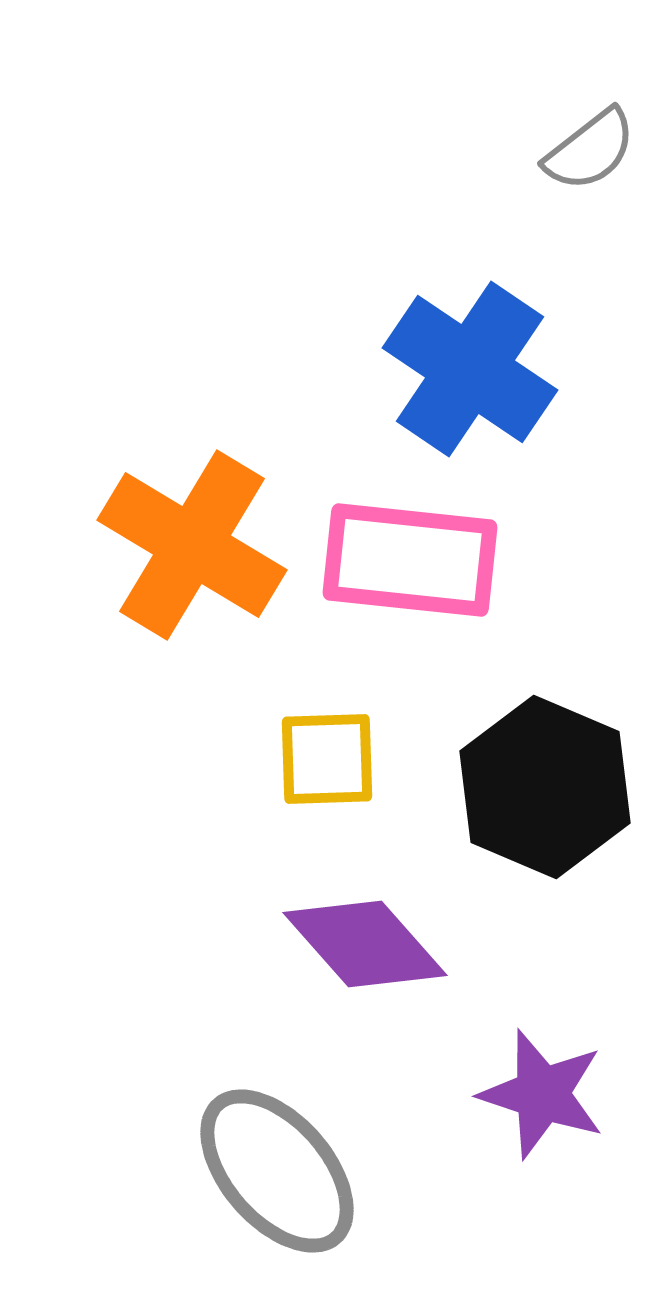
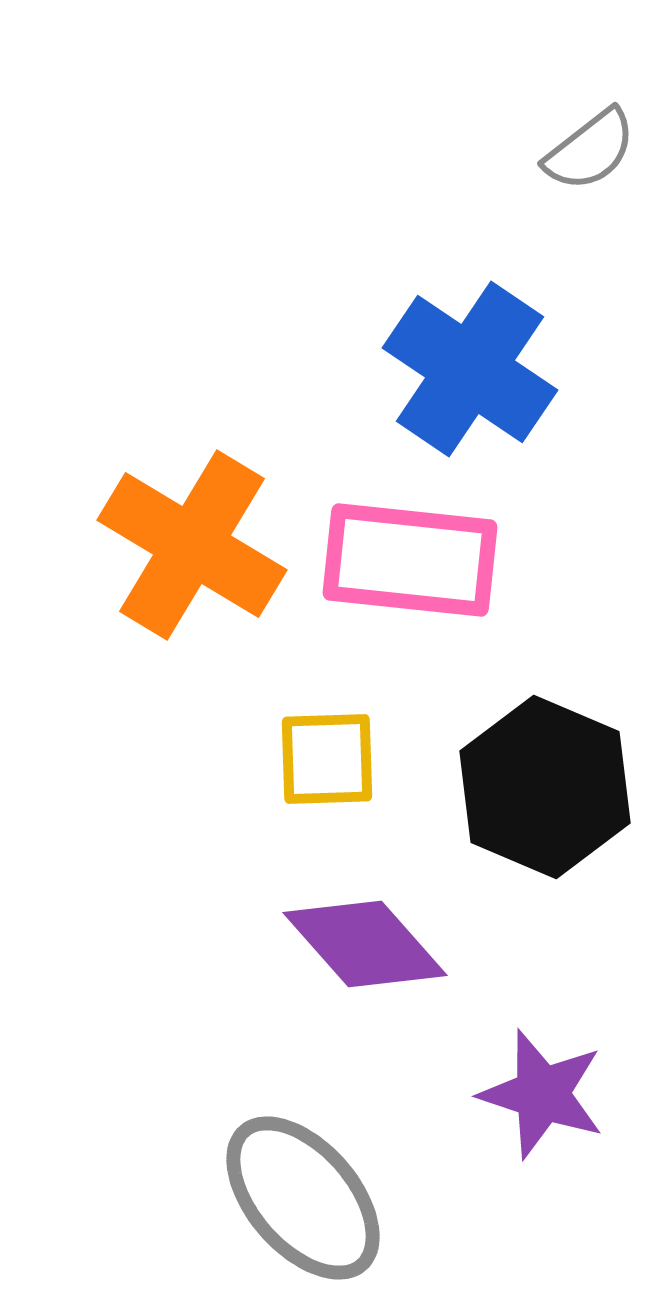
gray ellipse: moved 26 px right, 27 px down
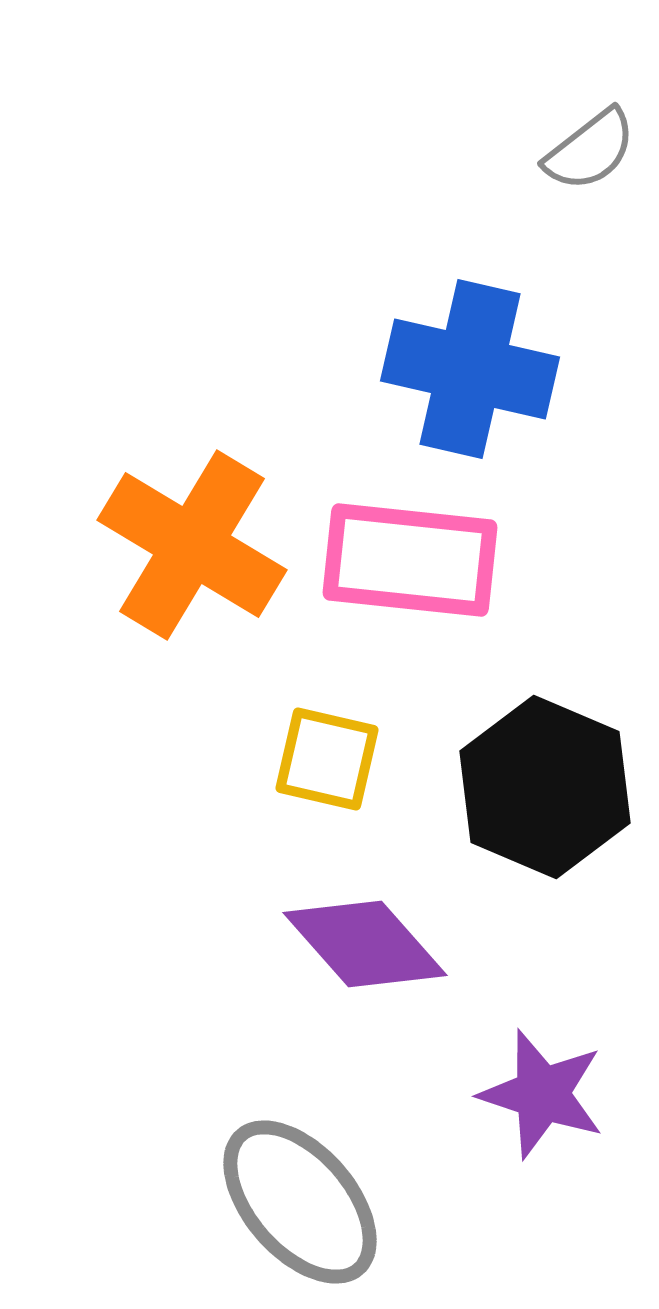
blue cross: rotated 21 degrees counterclockwise
yellow square: rotated 15 degrees clockwise
gray ellipse: moved 3 px left, 4 px down
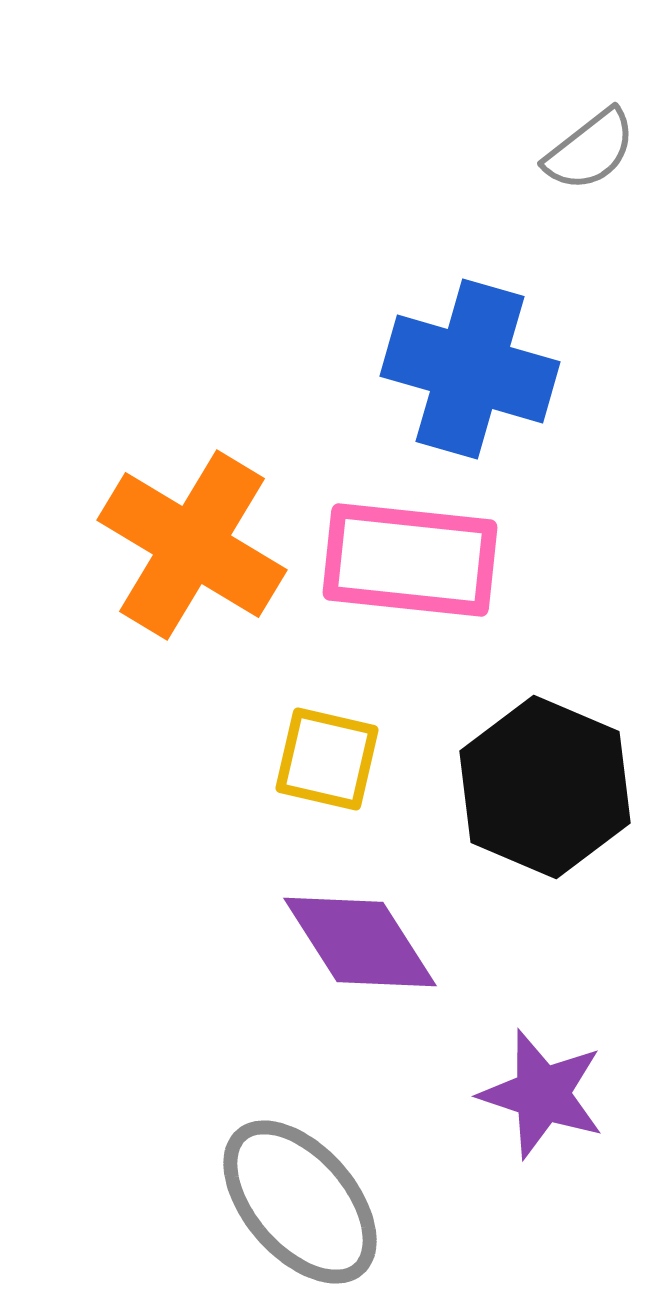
blue cross: rotated 3 degrees clockwise
purple diamond: moved 5 px left, 2 px up; rotated 9 degrees clockwise
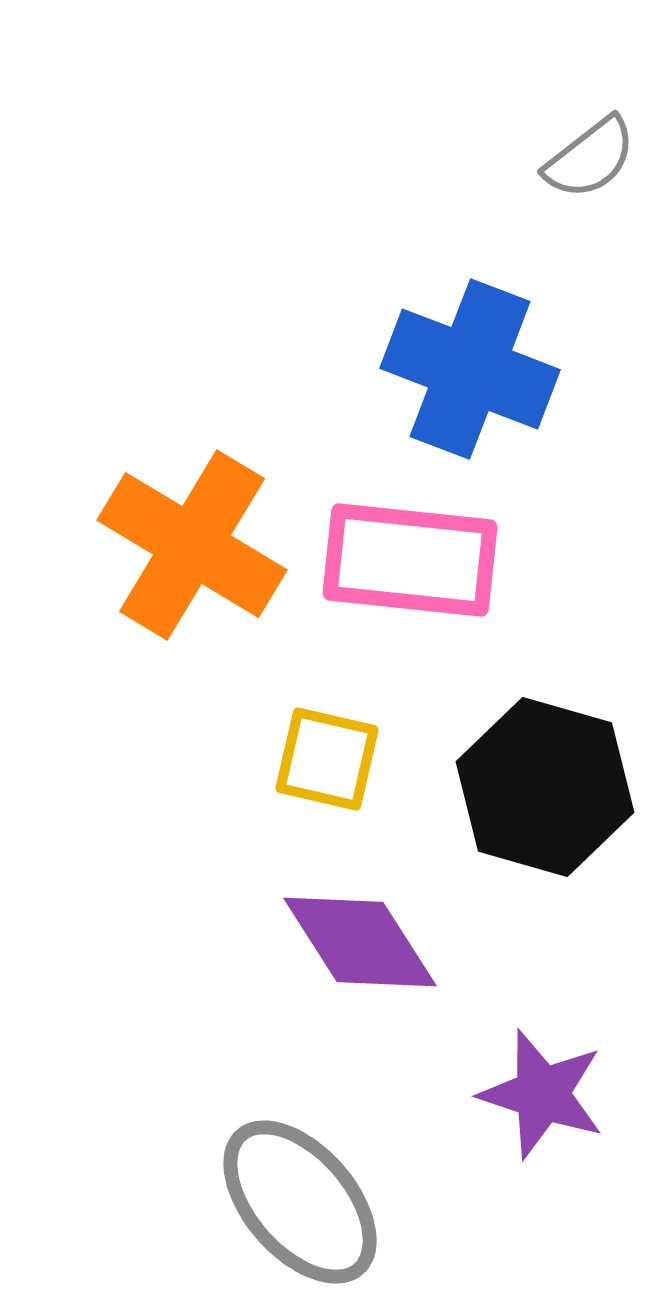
gray semicircle: moved 8 px down
blue cross: rotated 5 degrees clockwise
black hexagon: rotated 7 degrees counterclockwise
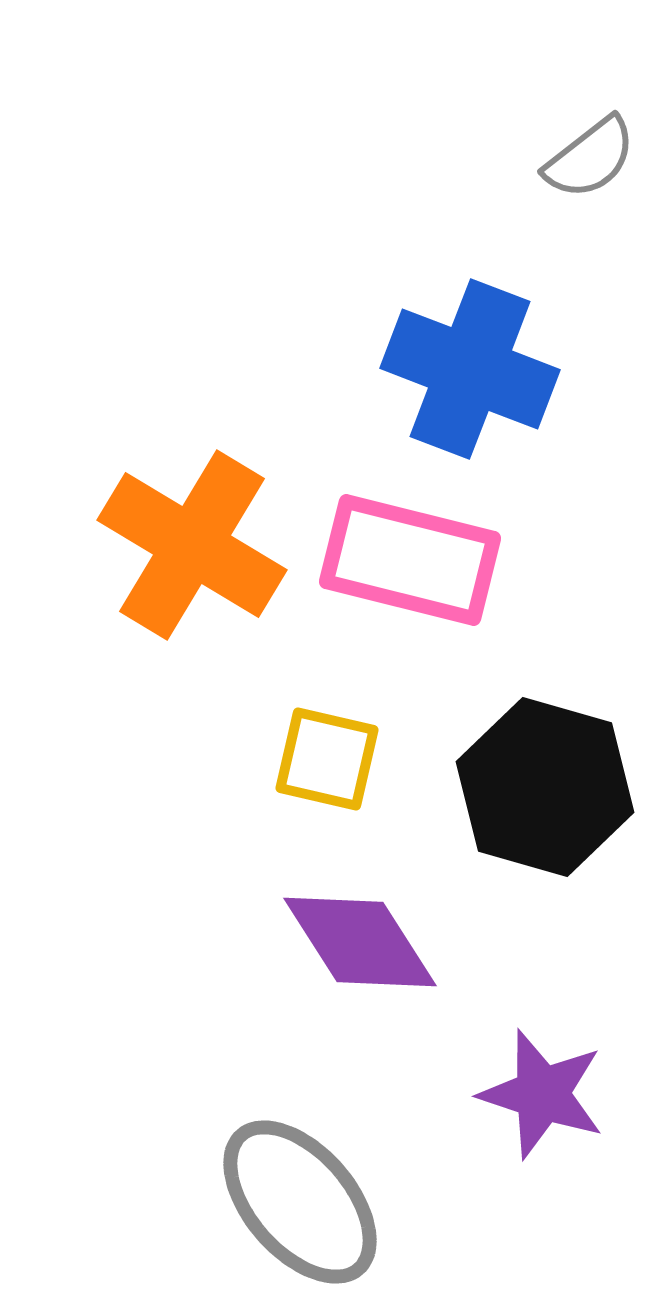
pink rectangle: rotated 8 degrees clockwise
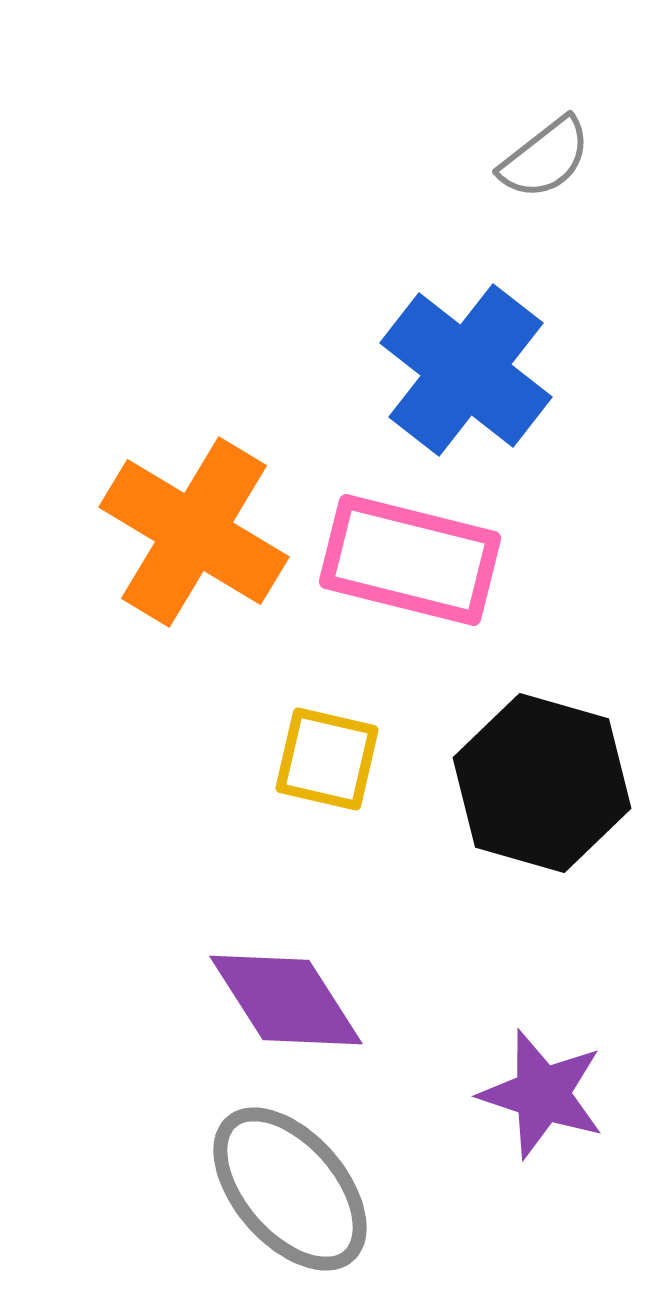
gray semicircle: moved 45 px left
blue cross: moved 4 px left, 1 px down; rotated 17 degrees clockwise
orange cross: moved 2 px right, 13 px up
black hexagon: moved 3 px left, 4 px up
purple diamond: moved 74 px left, 58 px down
gray ellipse: moved 10 px left, 13 px up
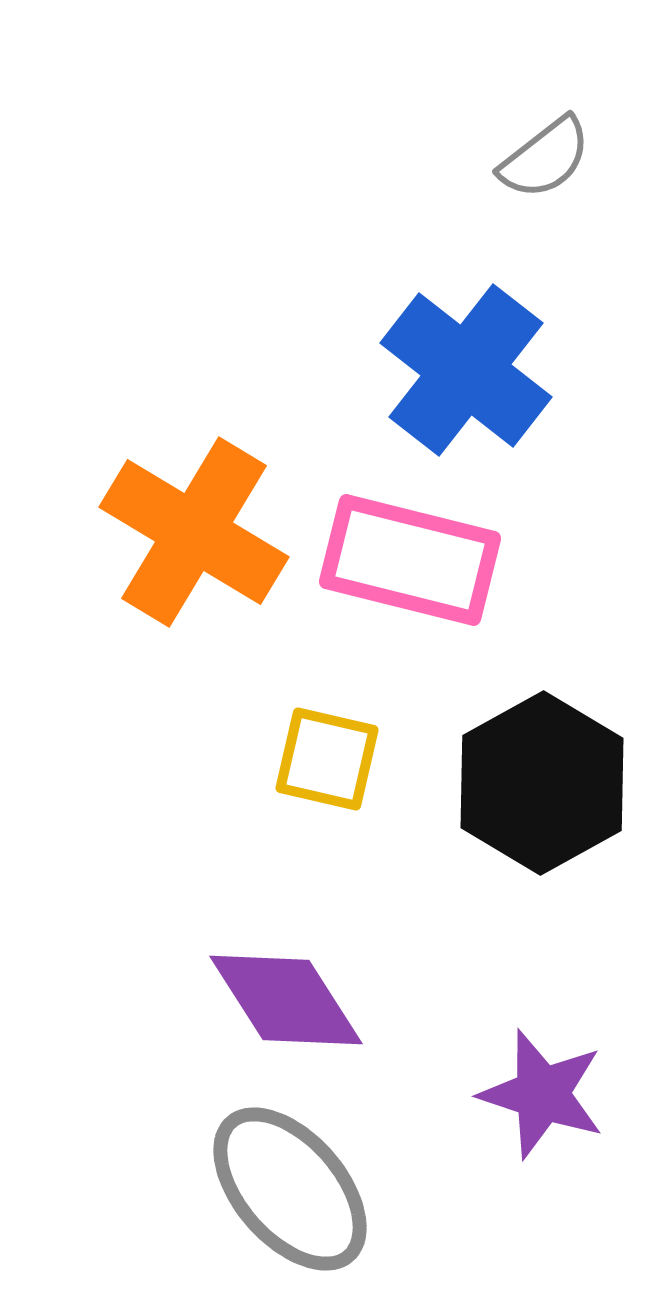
black hexagon: rotated 15 degrees clockwise
